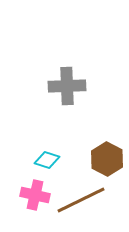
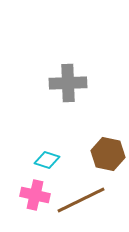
gray cross: moved 1 px right, 3 px up
brown hexagon: moved 1 px right, 5 px up; rotated 16 degrees counterclockwise
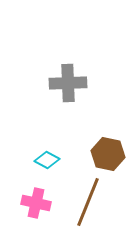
cyan diamond: rotated 10 degrees clockwise
pink cross: moved 1 px right, 8 px down
brown line: moved 7 px right, 2 px down; rotated 42 degrees counterclockwise
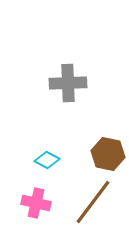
brown line: moved 5 px right; rotated 15 degrees clockwise
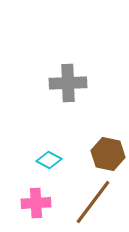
cyan diamond: moved 2 px right
pink cross: rotated 16 degrees counterclockwise
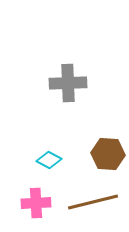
brown hexagon: rotated 8 degrees counterclockwise
brown line: rotated 39 degrees clockwise
